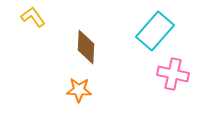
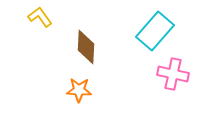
yellow L-shape: moved 7 px right
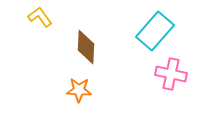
pink cross: moved 2 px left
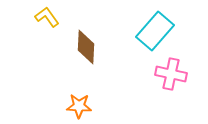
yellow L-shape: moved 7 px right
orange star: moved 16 px down
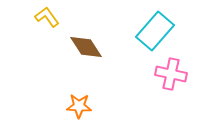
brown diamond: rotated 36 degrees counterclockwise
